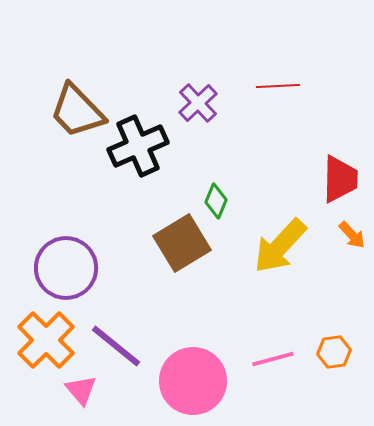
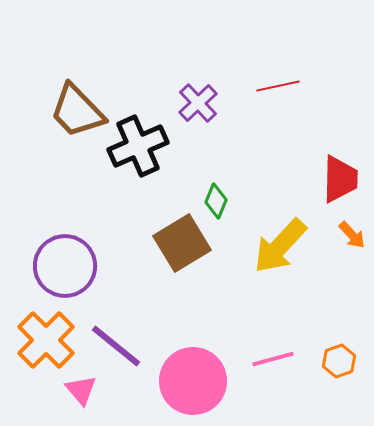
red line: rotated 9 degrees counterclockwise
purple circle: moved 1 px left, 2 px up
orange hexagon: moved 5 px right, 9 px down; rotated 12 degrees counterclockwise
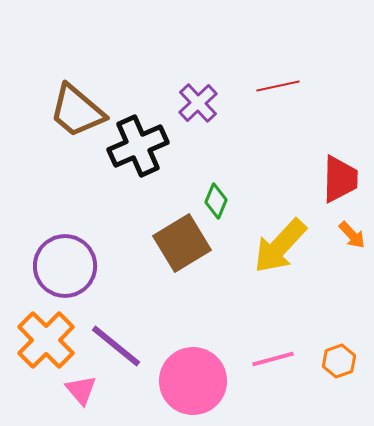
brown trapezoid: rotated 6 degrees counterclockwise
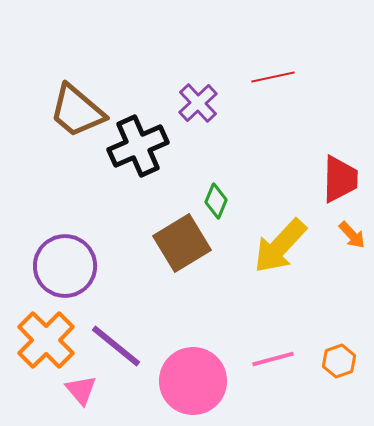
red line: moved 5 px left, 9 px up
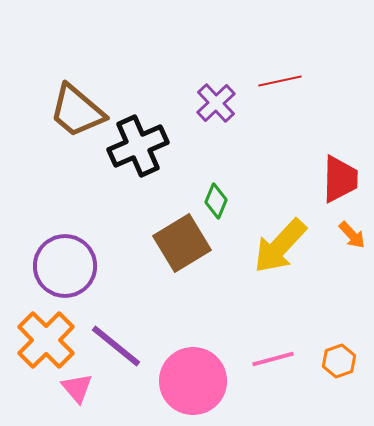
red line: moved 7 px right, 4 px down
purple cross: moved 18 px right
pink triangle: moved 4 px left, 2 px up
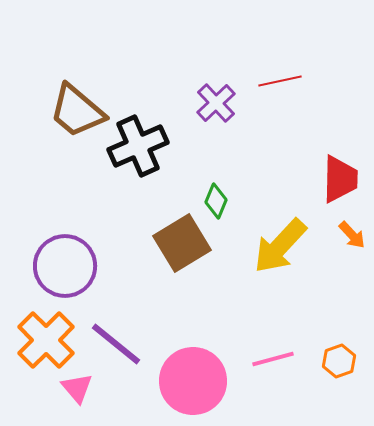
purple line: moved 2 px up
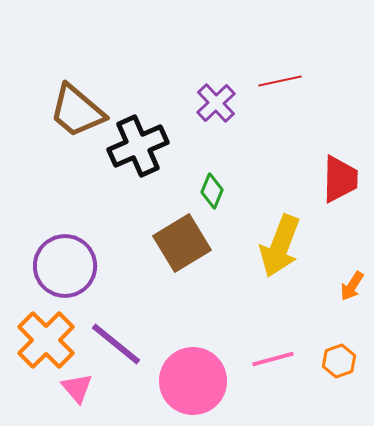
green diamond: moved 4 px left, 10 px up
orange arrow: moved 51 px down; rotated 76 degrees clockwise
yellow arrow: rotated 22 degrees counterclockwise
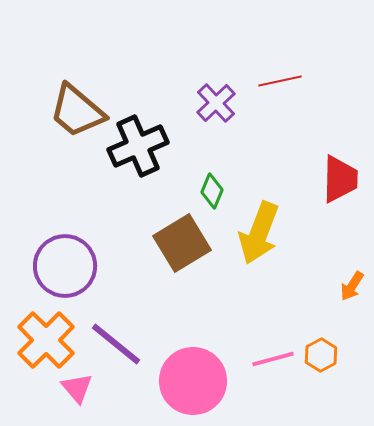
yellow arrow: moved 21 px left, 13 px up
orange hexagon: moved 18 px left, 6 px up; rotated 8 degrees counterclockwise
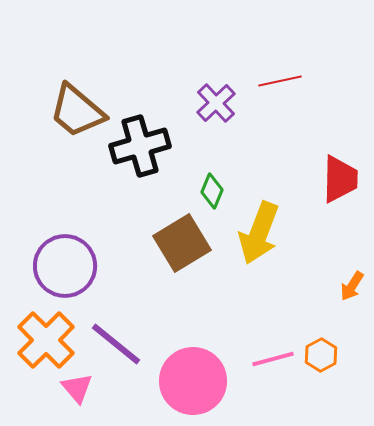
black cross: moved 2 px right; rotated 8 degrees clockwise
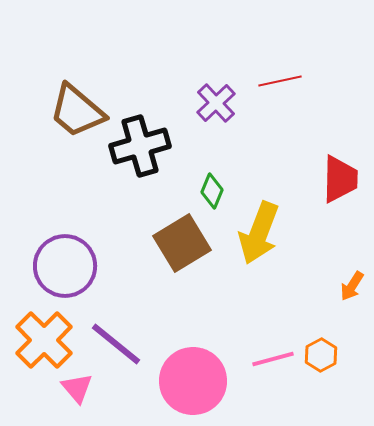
orange cross: moved 2 px left
